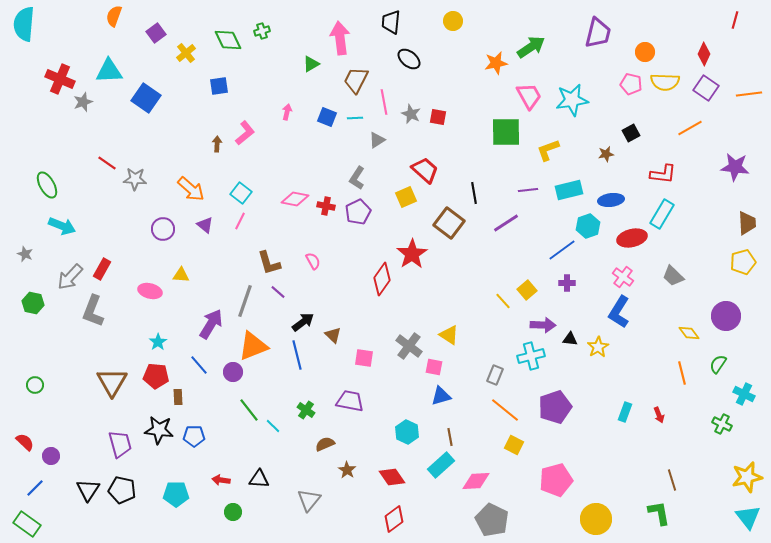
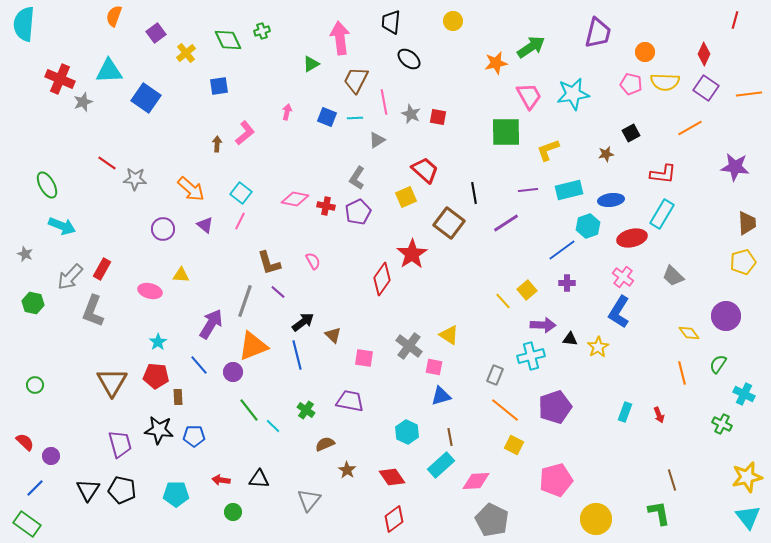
cyan star at (572, 100): moved 1 px right, 6 px up
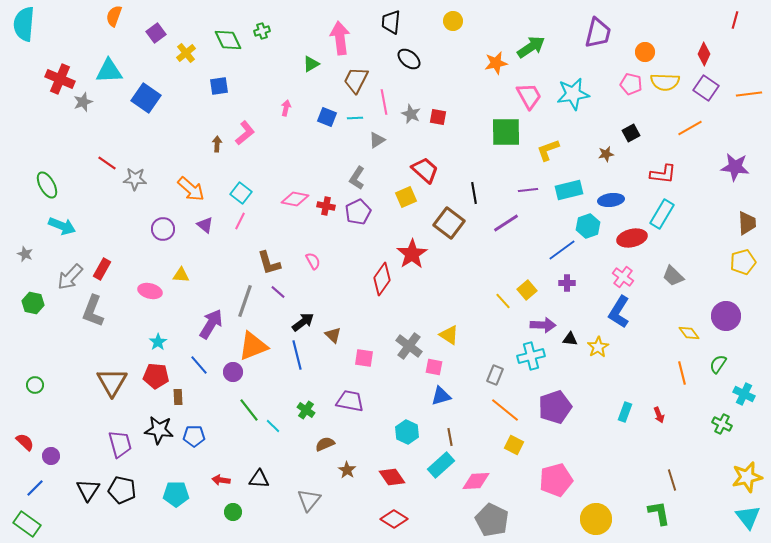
pink arrow at (287, 112): moved 1 px left, 4 px up
red diamond at (394, 519): rotated 68 degrees clockwise
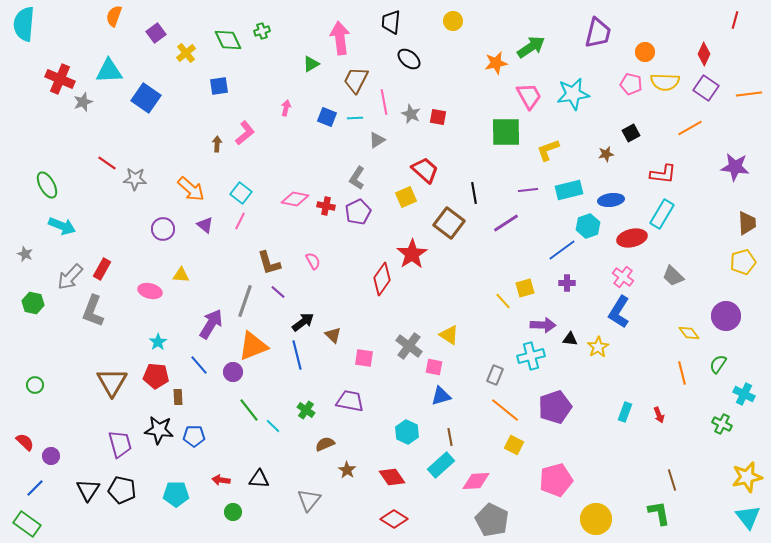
yellow square at (527, 290): moved 2 px left, 2 px up; rotated 24 degrees clockwise
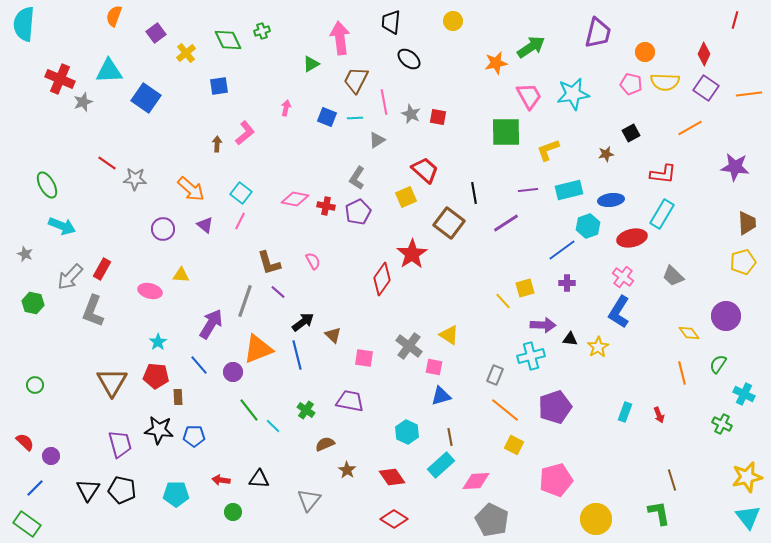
orange triangle at (253, 346): moved 5 px right, 3 px down
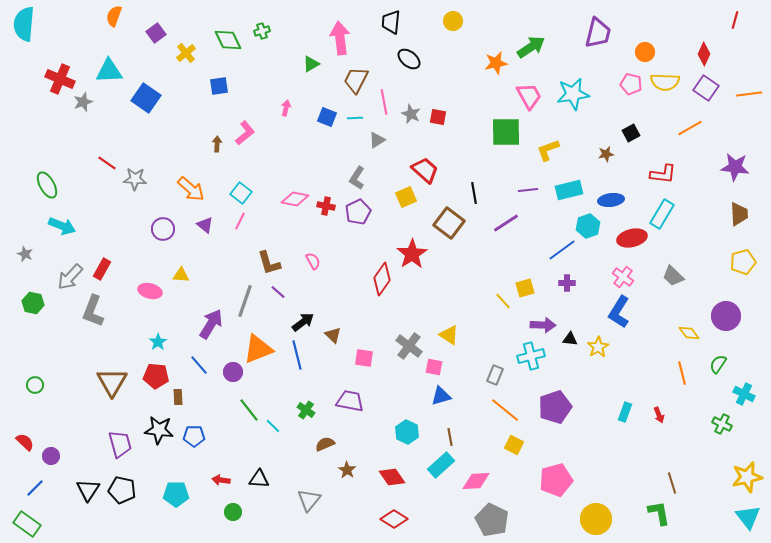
brown trapezoid at (747, 223): moved 8 px left, 9 px up
brown line at (672, 480): moved 3 px down
